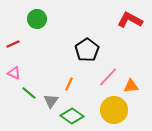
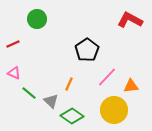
pink line: moved 1 px left
gray triangle: rotated 21 degrees counterclockwise
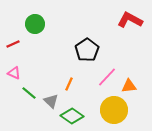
green circle: moved 2 px left, 5 px down
orange triangle: moved 2 px left
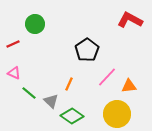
yellow circle: moved 3 px right, 4 px down
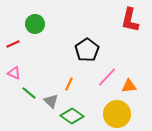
red L-shape: rotated 105 degrees counterclockwise
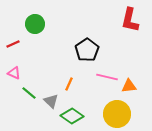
pink line: rotated 60 degrees clockwise
